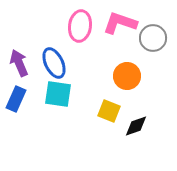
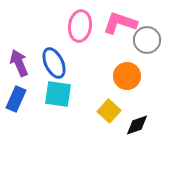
gray circle: moved 6 px left, 2 px down
yellow square: rotated 20 degrees clockwise
black diamond: moved 1 px right, 1 px up
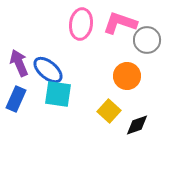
pink ellipse: moved 1 px right, 2 px up
blue ellipse: moved 6 px left, 7 px down; rotated 24 degrees counterclockwise
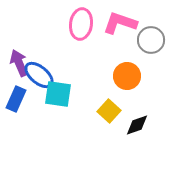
gray circle: moved 4 px right
blue ellipse: moved 9 px left, 5 px down
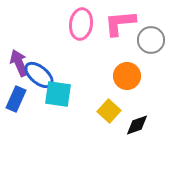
pink L-shape: rotated 24 degrees counterclockwise
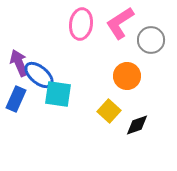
pink L-shape: rotated 28 degrees counterclockwise
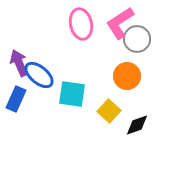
pink ellipse: rotated 20 degrees counterclockwise
gray circle: moved 14 px left, 1 px up
cyan square: moved 14 px right
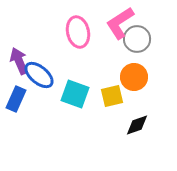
pink ellipse: moved 3 px left, 8 px down
purple arrow: moved 2 px up
orange circle: moved 7 px right, 1 px down
cyan square: moved 3 px right; rotated 12 degrees clockwise
yellow square: moved 3 px right, 15 px up; rotated 35 degrees clockwise
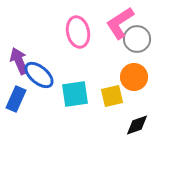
cyan square: rotated 28 degrees counterclockwise
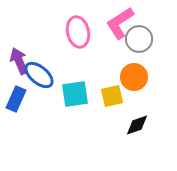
gray circle: moved 2 px right
